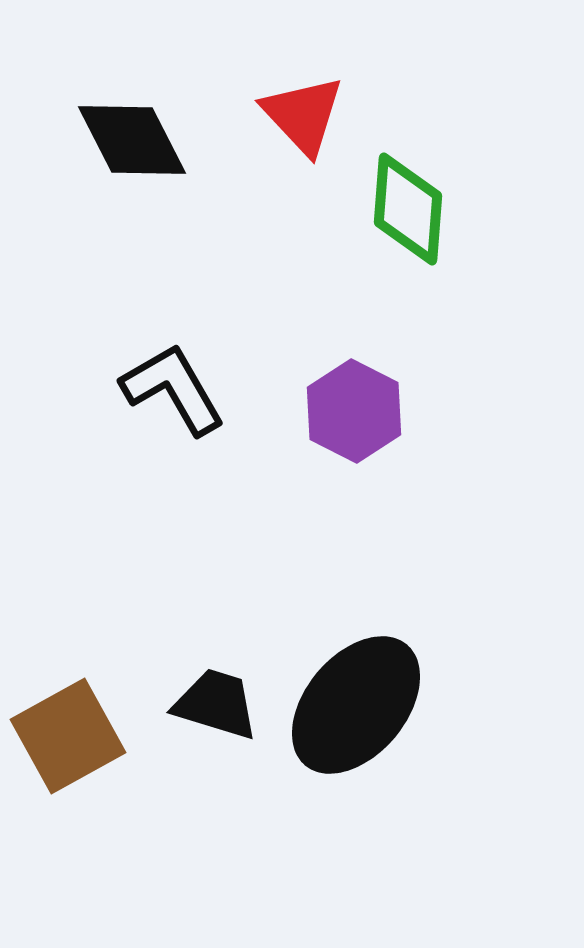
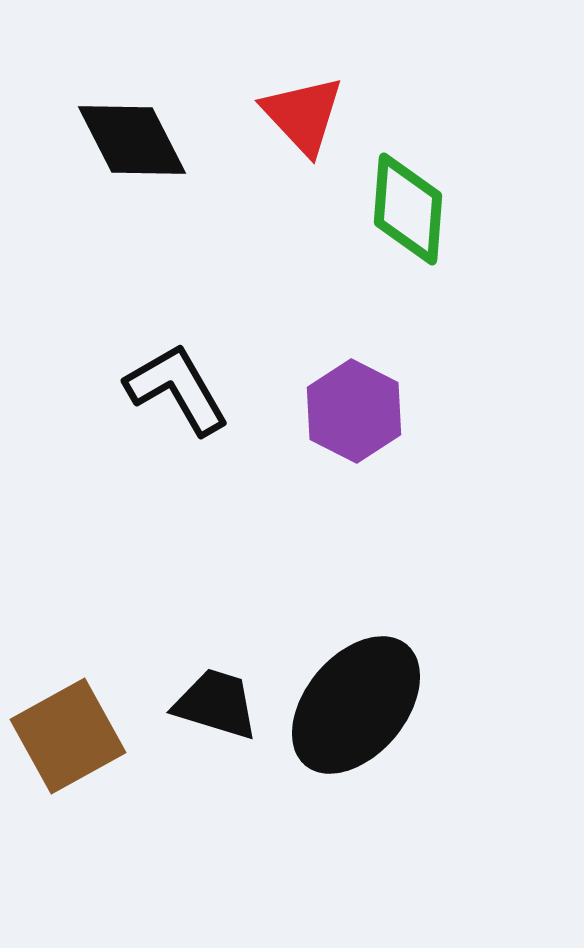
black L-shape: moved 4 px right
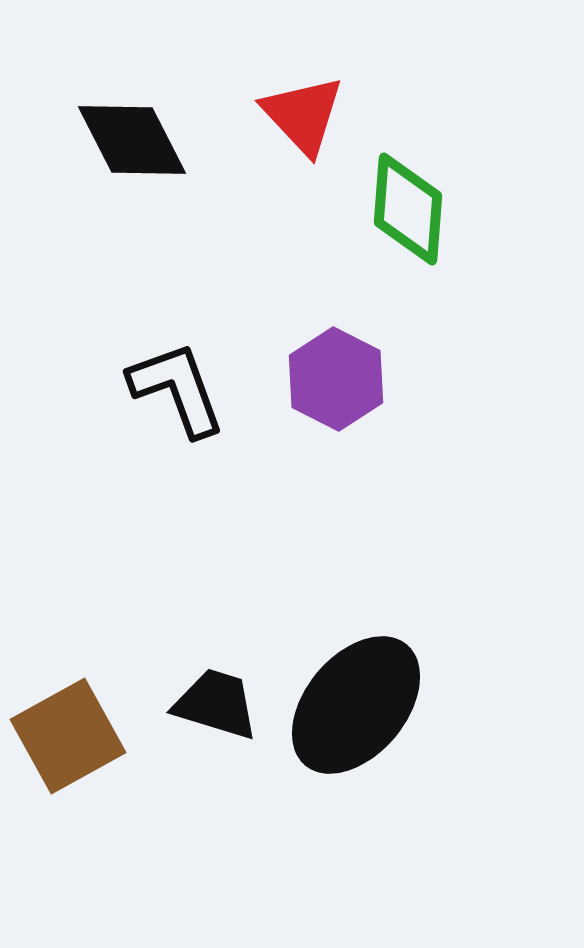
black L-shape: rotated 10 degrees clockwise
purple hexagon: moved 18 px left, 32 px up
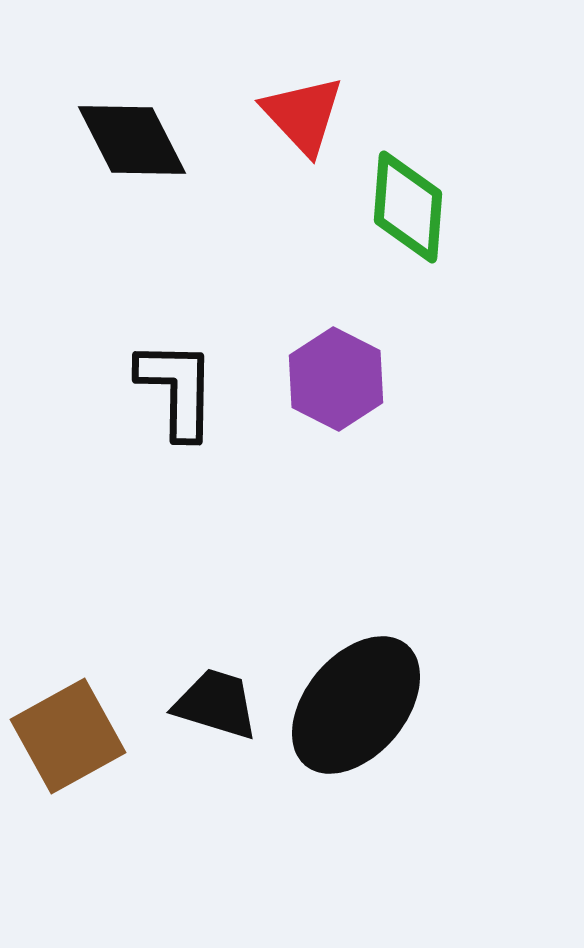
green diamond: moved 2 px up
black L-shape: rotated 21 degrees clockwise
